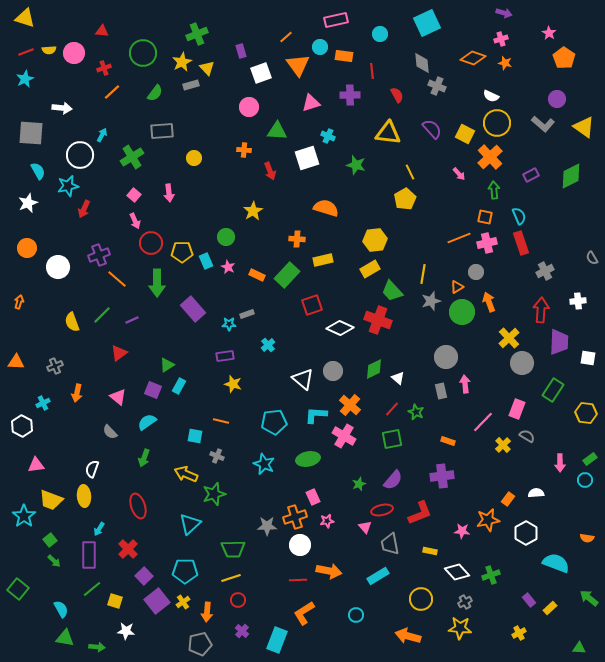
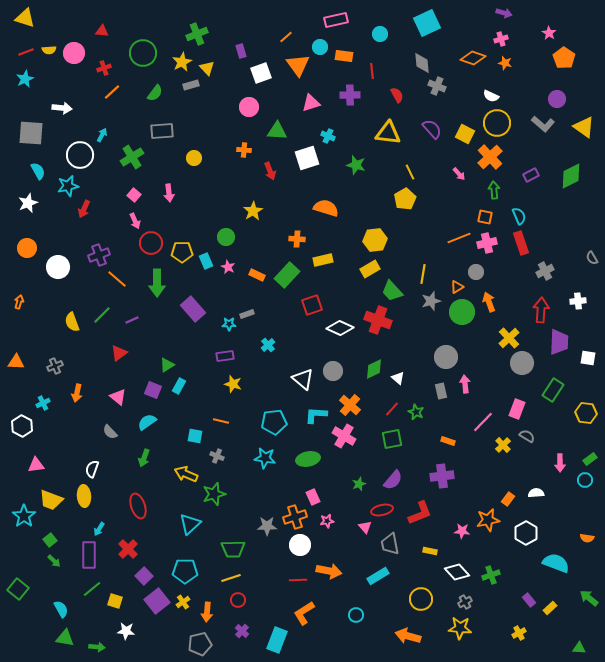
cyan star at (264, 464): moved 1 px right, 6 px up; rotated 15 degrees counterclockwise
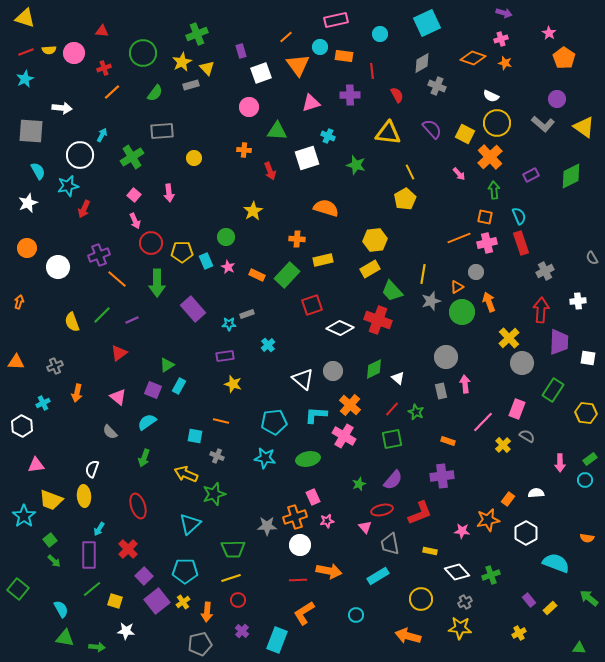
gray diamond at (422, 63): rotated 65 degrees clockwise
gray square at (31, 133): moved 2 px up
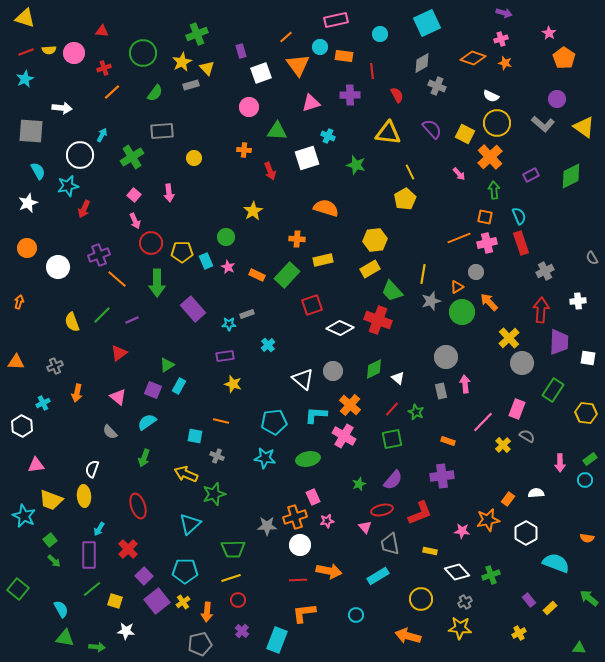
orange arrow at (489, 302): rotated 24 degrees counterclockwise
cyan star at (24, 516): rotated 10 degrees counterclockwise
orange L-shape at (304, 613): rotated 25 degrees clockwise
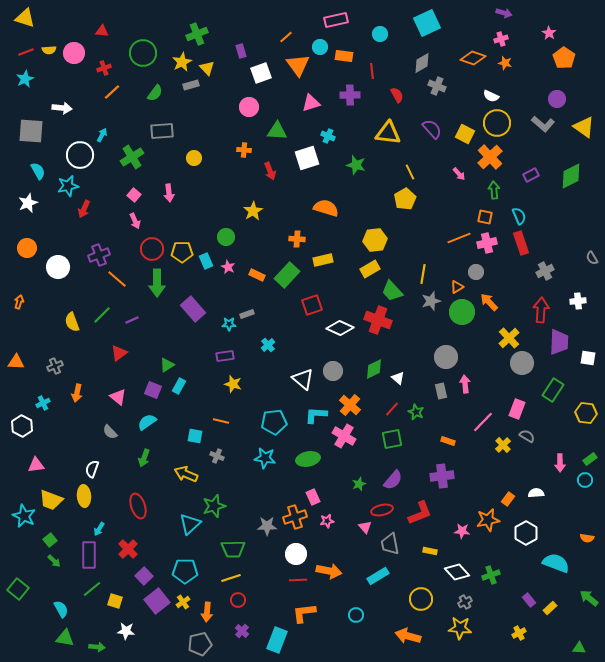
red circle at (151, 243): moved 1 px right, 6 px down
green star at (214, 494): moved 12 px down
white circle at (300, 545): moved 4 px left, 9 px down
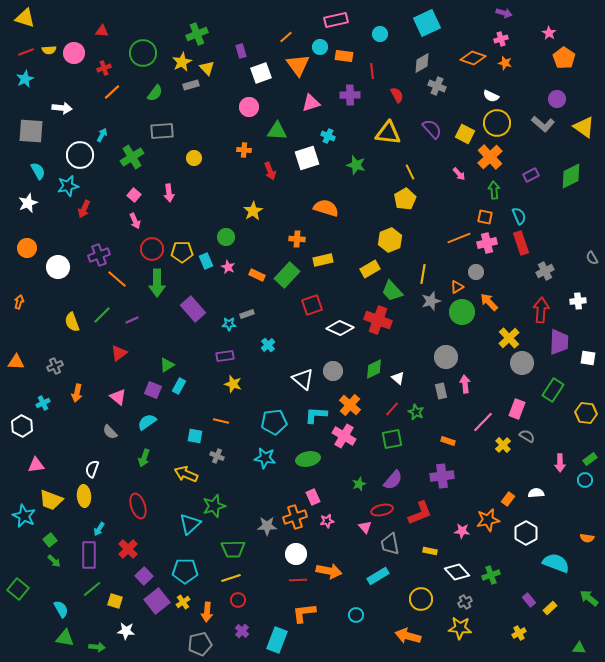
yellow hexagon at (375, 240): moved 15 px right; rotated 15 degrees counterclockwise
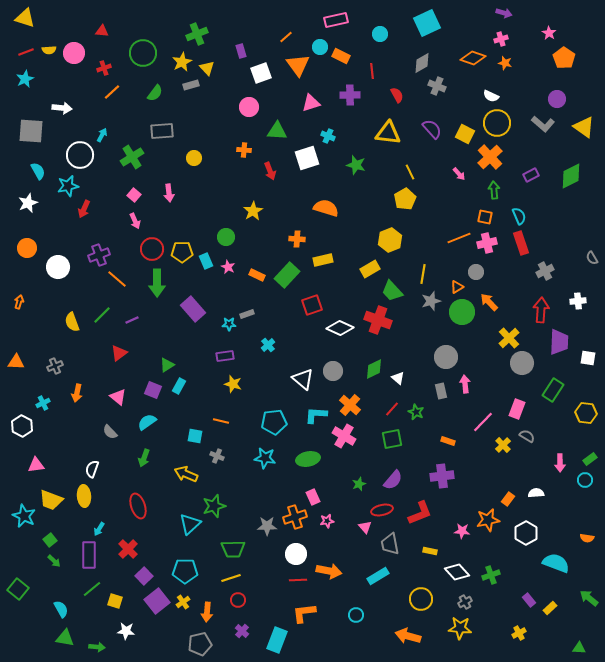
orange rectangle at (344, 56): moved 3 px left; rotated 18 degrees clockwise
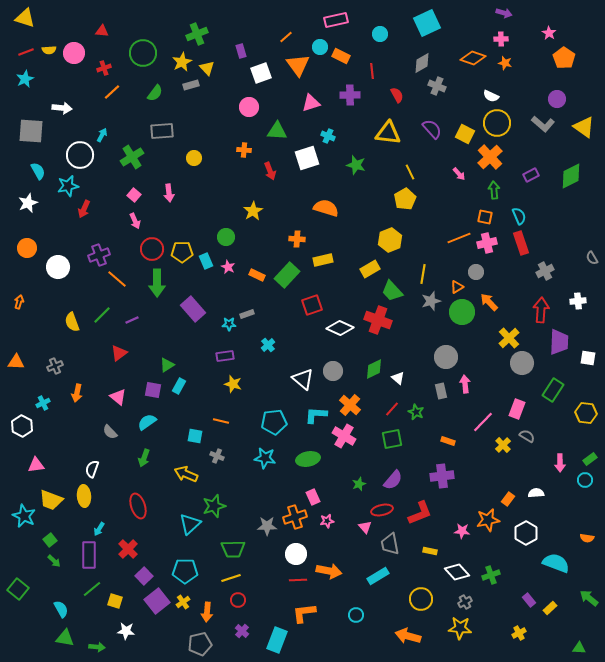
pink cross at (501, 39): rotated 16 degrees clockwise
purple square at (153, 390): rotated 12 degrees counterclockwise
